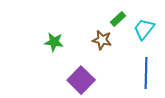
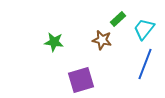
blue line: moved 1 px left, 9 px up; rotated 20 degrees clockwise
purple square: rotated 28 degrees clockwise
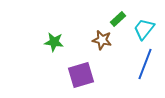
purple square: moved 5 px up
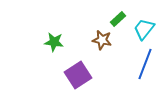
purple square: moved 3 px left; rotated 16 degrees counterclockwise
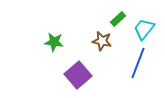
brown star: moved 1 px down
blue line: moved 7 px left, 1 px up
purple square: rotated 8 degrees counterclockwise
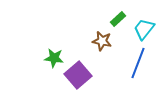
green star: moved 16 px down
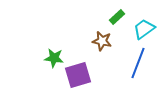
green rectangle: moved 1 px left, 2 px up
cyan trapezoid: rotated 15 degrees clockwise
purple square: rotated 24 degrees clockwise
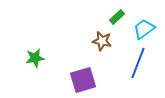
green star: moved 19 px left; rotated 18 degrees counterclockwise
purple square: moved 5 px right, 5 px down
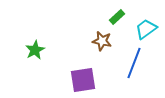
cyan trapezoid: moved 2 px right
green star: moved 8 px up; rotated 18 degrees counterclockwise
blue line: moved 4 px left
purple square: rotated 8 degrees clockwise
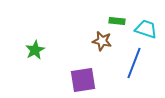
green rectangle: moved 4 px down; rotated 49 degrees clockwise
cyan trapezoid: rotated 55 degrees clockwise
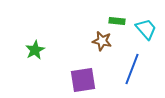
cyan trapezoid: rotated 30 degrees clockwise
blue line: moved 2 px left, 6 px down
